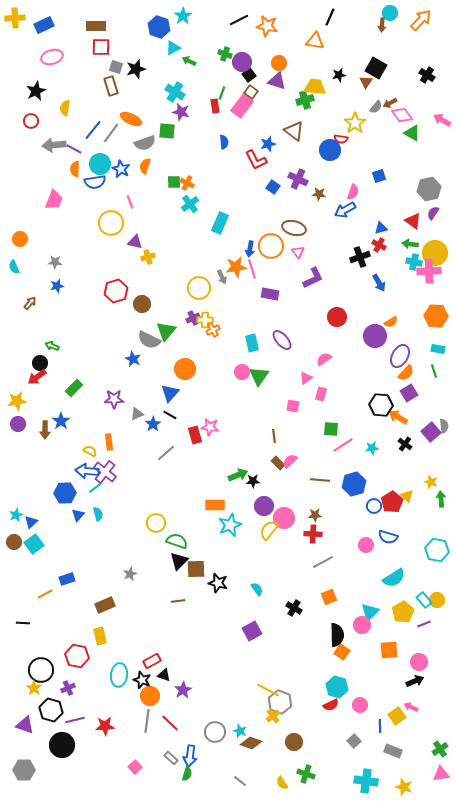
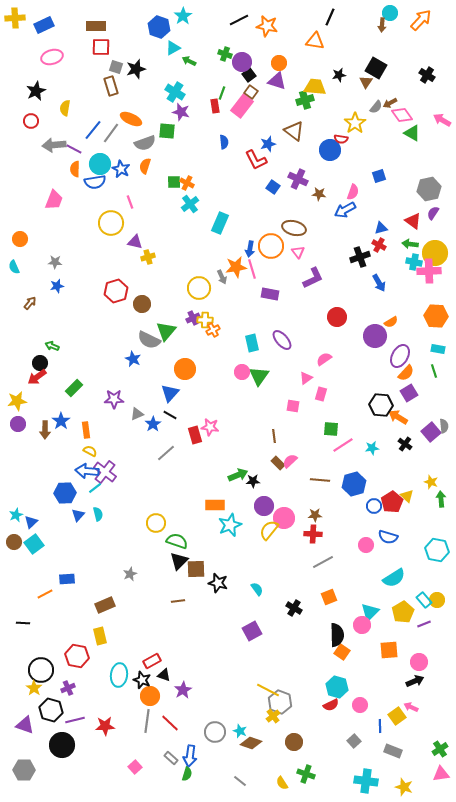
orange rectangle at (109, 442): moved 23 px left, 12 px up
blue rectangle at (67, 579): rotated 14 degrees clockwise
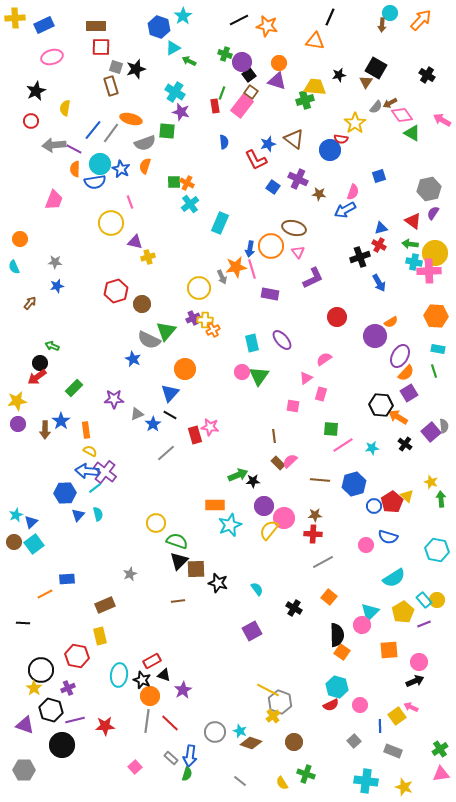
orange ellipse at (131, 119): rotated 10 degrees counterclockwise
brown triangle at (294, 131): moved 8 px down
orange square at (329, 597): rotated 28 degrees counterclockwise
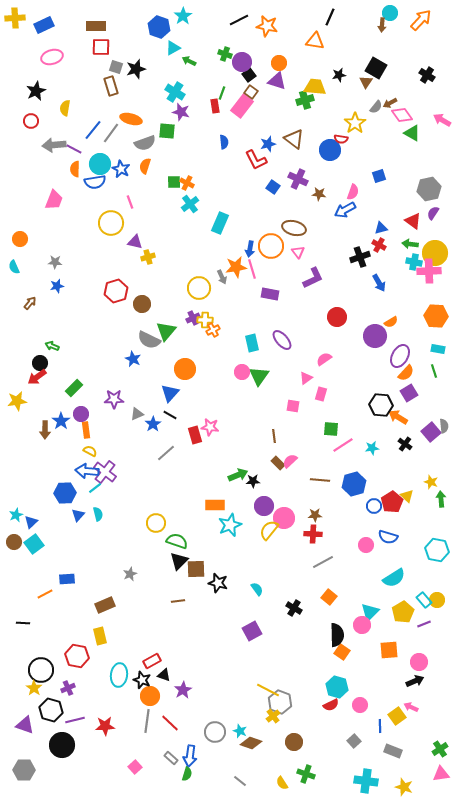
purple circle at (18, 424): moved 63 px right, 10 px up
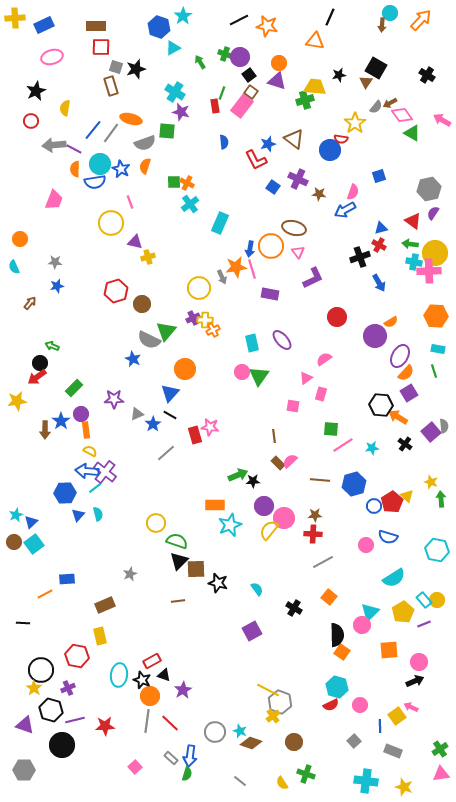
green arrow at (189, 61): moved 11 px right, 1 px down; rotated 32 degrees clockwise
purple circle at (242, 62): moved 2 px left, 5 px up
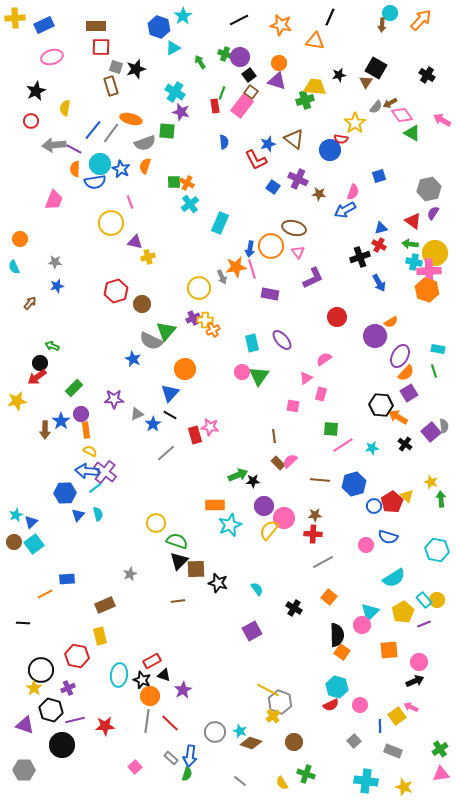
orange star at (267, 26): moved 14 px right, 1 px up
orange hexagon at (436, 316): moved 9 px left, 26 px up; rotated 15 degrees clockwise
gray semicircle at (149, 340): moved 2 px right, 1 px down
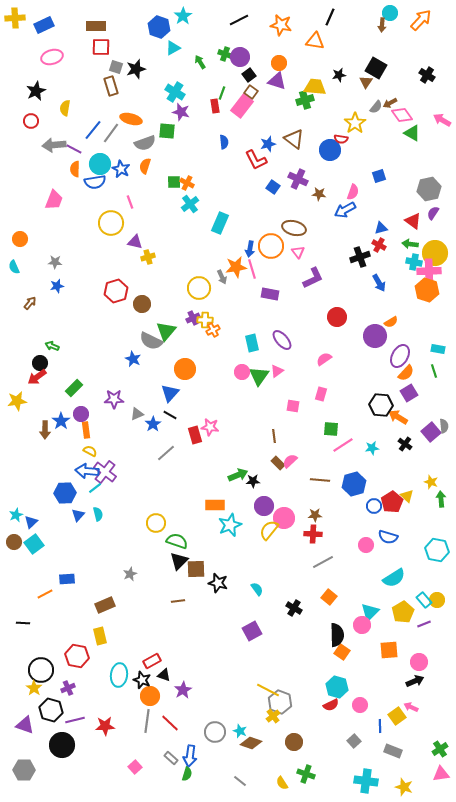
pink triangle at (306, 378): moved 29 px left, 7 px up
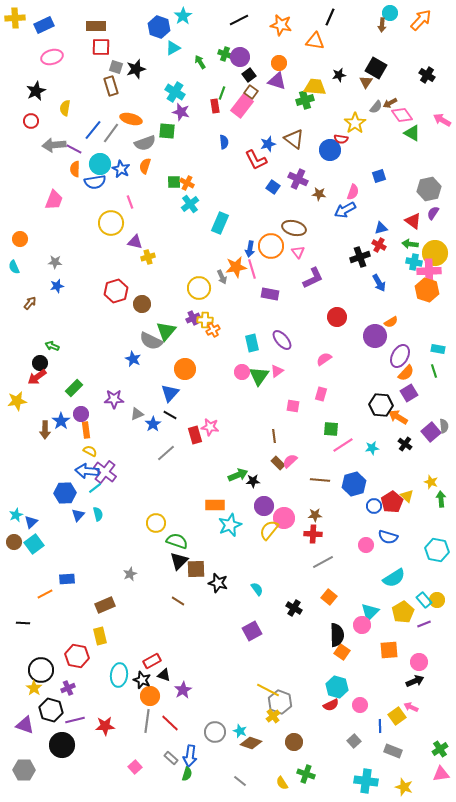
brown line at (178, 601): rotated 40 degrees clockwise
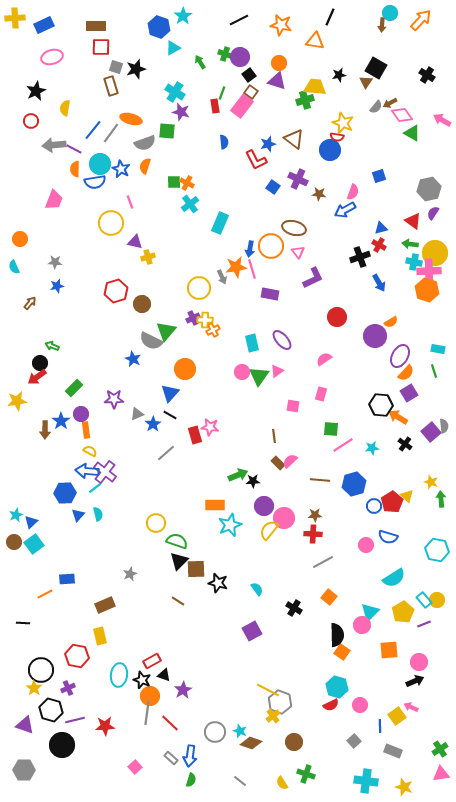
yellow star at (355, 123): moved 12 px left; rotated 15 degrees counterclockwise
red semicircle at (341, 139): moved 4 px left, 2 px up
gray line at (147, 721): moved 8 px up
green semicircle at (187, 774): moved 4 px right, 6 px down
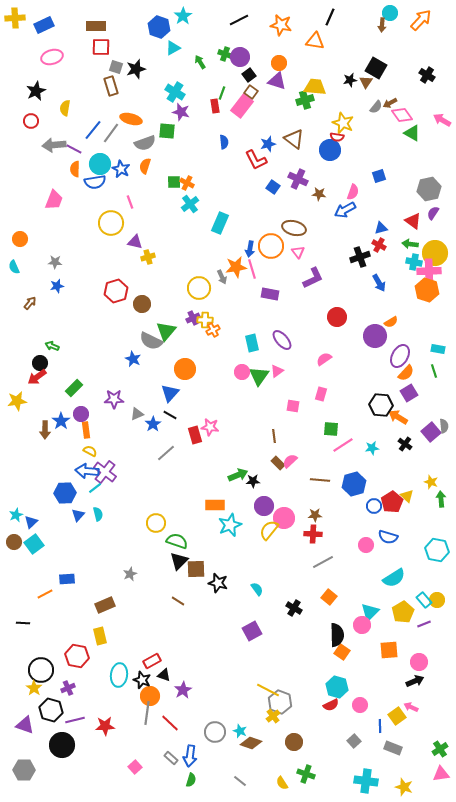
black star at (339, 75): moved 11 px right, 5 px down
gray rectangle at (393, 751): moved 3 px up
